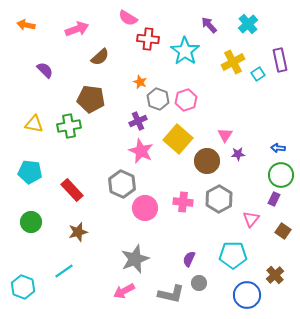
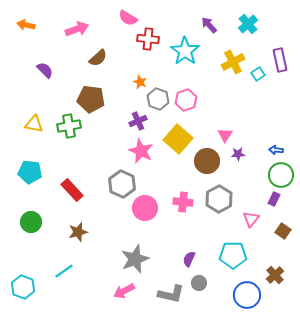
brown semicircle at (100, 57): moved 2 px left, 1 px down
blue arrow at (278, 148): moved 2 px left, 2 px down
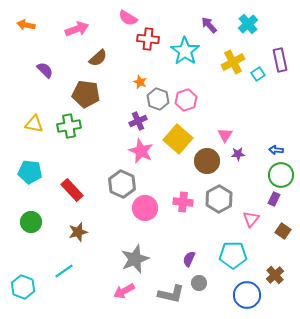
brown pentagon at (91, 99): moved 5 px left, 5 px up
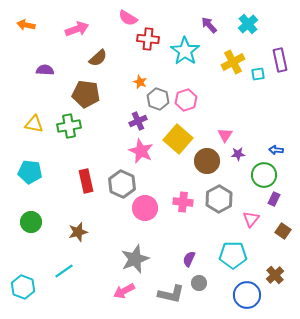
purple semicircle at (45, 70): rotated 42 degrees counterclockwise
cyan square at (258, 74): rotated 24 degrees clockwise
green circle at (281, 175): moved 17 px left
red rectangle at (72, 190): moved 14 px right, 9 px up; rotated 30 degrees clockwise
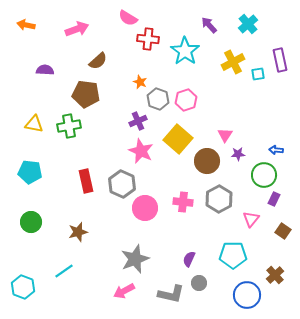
brown semicircle at (98, 58): moved 3 px down
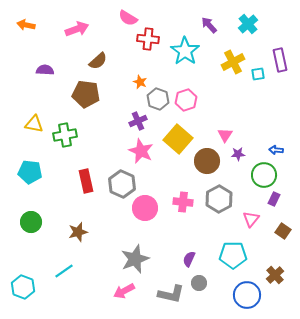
green cross at (69, 126): moved 4 px left, 9 px down
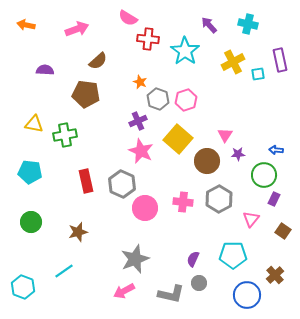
cyan cross at (248, 24): rotated 36 degrees counterclockwise
purple semicircle at (189, 259): moved 4 px right
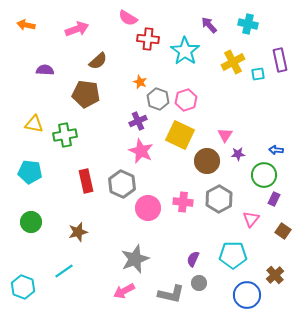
yellow square at (178, 139): moved 2 px right, 4 px up; rotated 16 degrees counterclockwise
pink circle at (145, 208): moved 3 px right
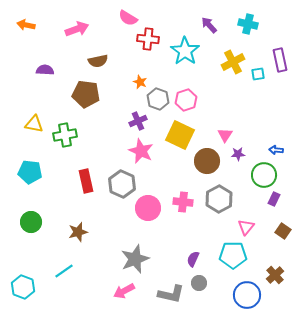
brown semicircle at (98, 61): rotated 30 degrees clockwise
pink triangle at (251, 219): moved 5 px left, 8 px down
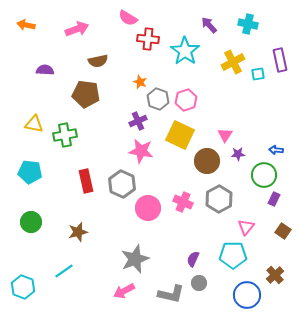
pink star at (141, 151): rotated 15 degrees counterclockwise
pink cross at (183, 202): rotated 18 degrees clockwise
